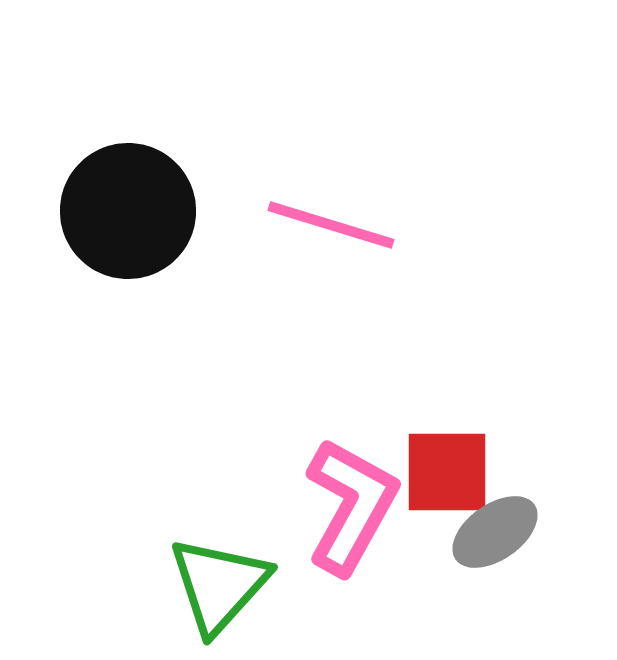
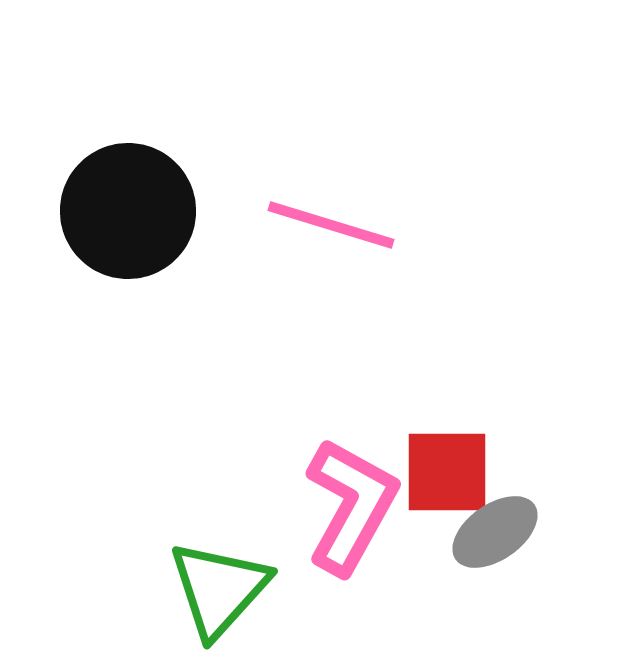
green triangle: moved 4 px down
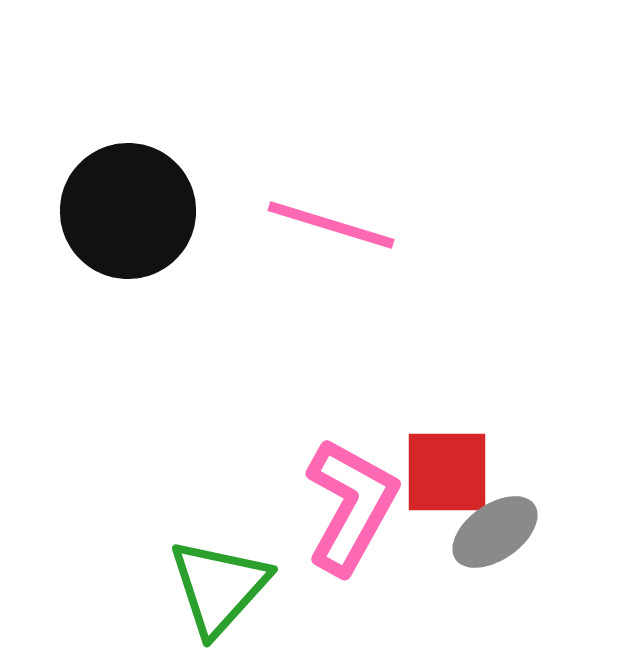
green triangle: moved 2 px up
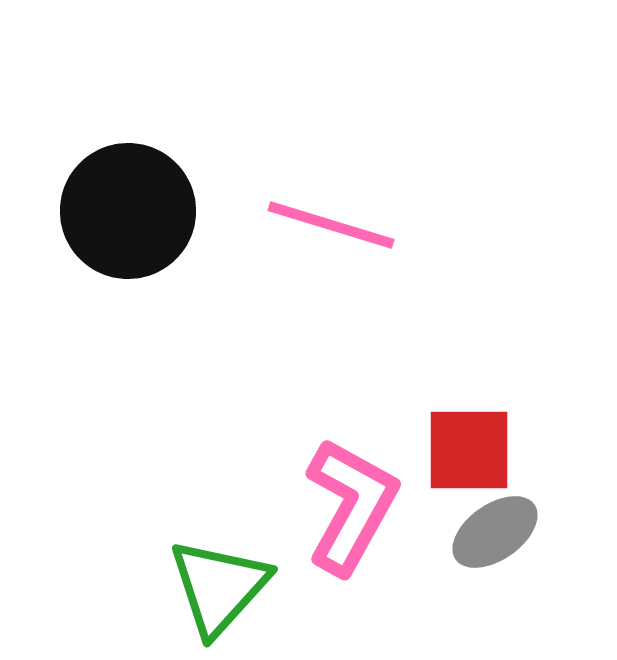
red square: moved 22 px right, 22 px up
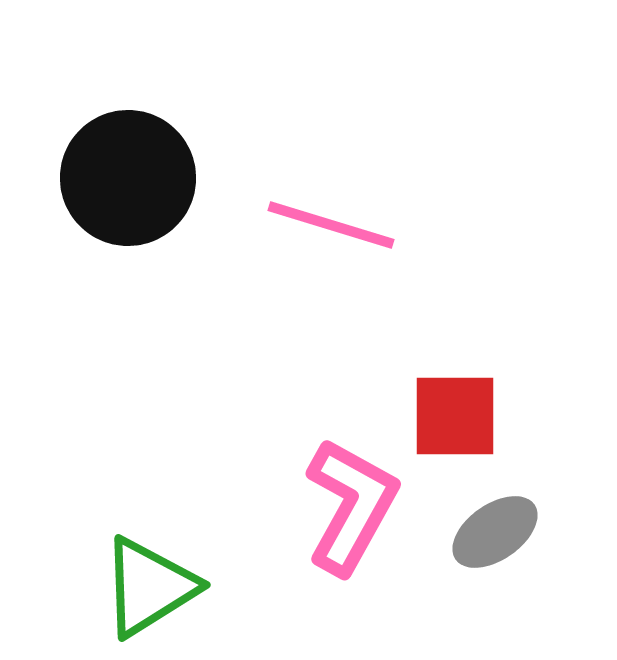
black circle: moved 33 px up
red square: moved 14 px left, 34 px up
green triangle: moved 70 px left; rotated 16 degrees clockwise
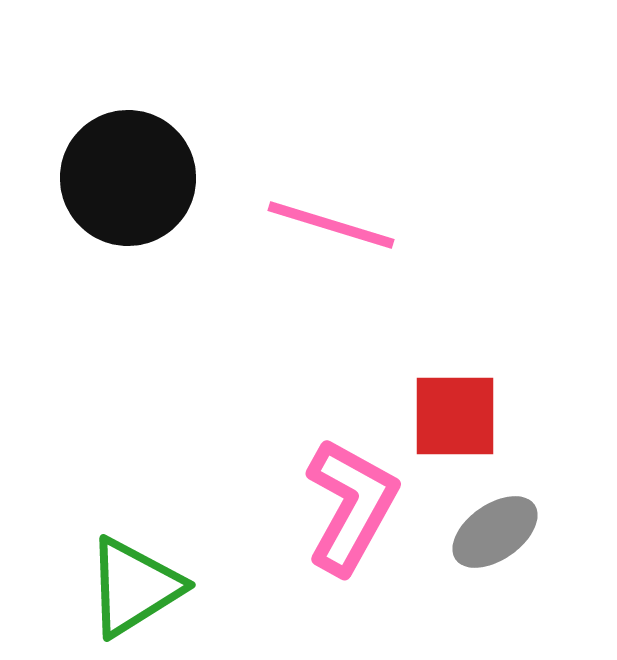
green triangle: moved 15 px left
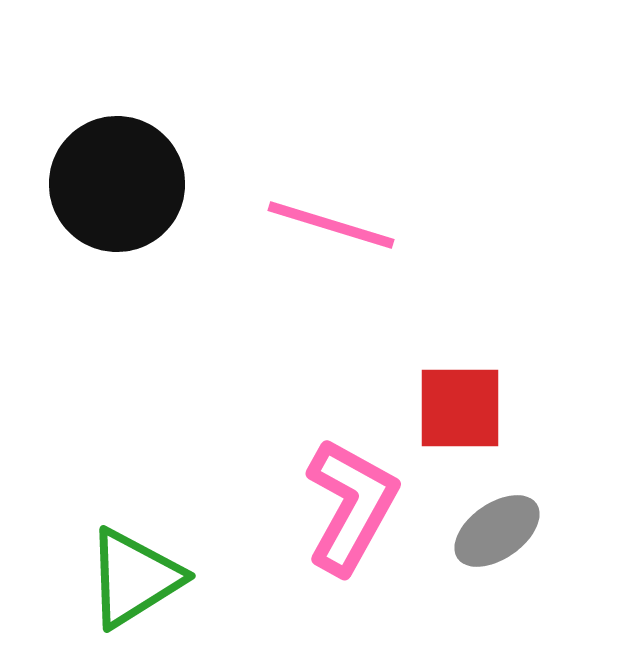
black circle: moved 11 px left, 6 px down
red square: moved 5 px right, 8 px up
gray ellipse: moved 2 px right, 1 px up
green triangle: moved 9 px up
